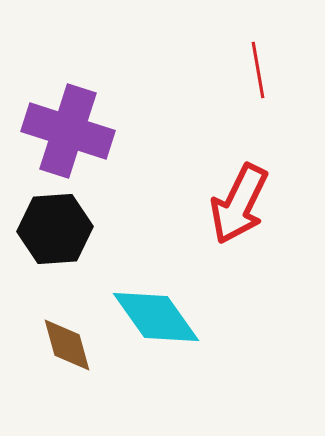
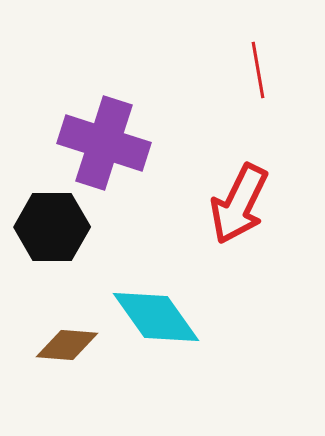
purple cross: moved 36 px right, 12 px down
black hexagon: moved 3 px left, 2 px up; rotated 4 degrees clockwise
brown diamond: rotated 70 degrees counterclockwise
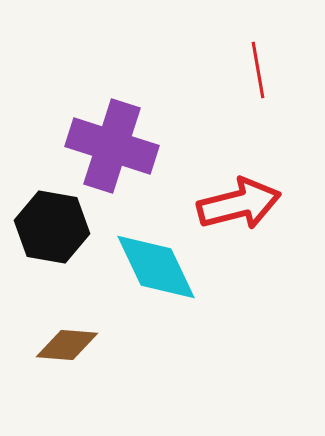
purple cross: moved 8 px right, 3 px down
red arrow: rotated 130 degrees counterclockwise
black hexagon: rotated 10 degrees clockwise
cyan diamond: moved 50 px up; rotated 10 degrees clockwise
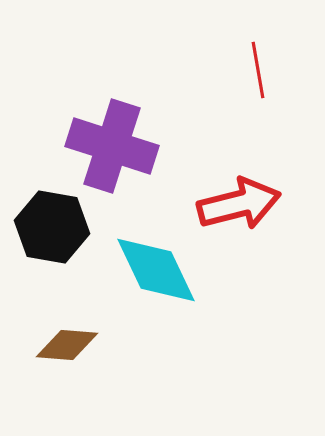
cyan diamond: moved 3 px down
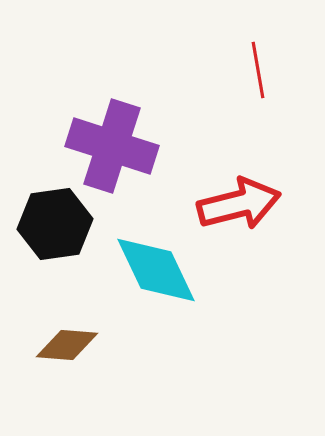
black hexagon: moved 3 px right, 3 px up; rotated 18 degrees counterclockwise
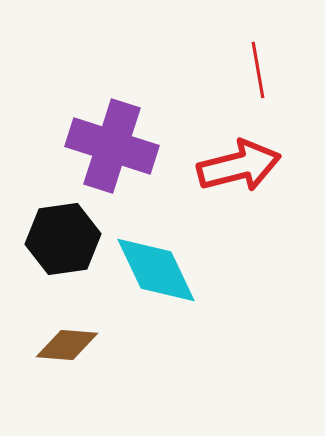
red arrow: moved 38 px up
black hexagon: moved 8 px right, 15 px down
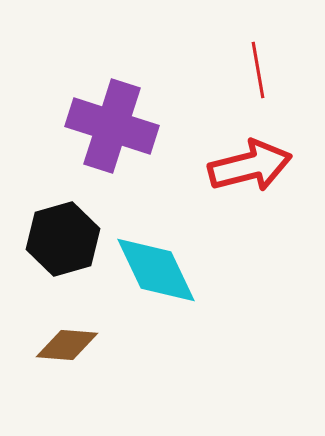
purple cross: moved 20 px up
red arrow: moved 11 px right
black hexagon: rotated 8 degrees counterclockwise
